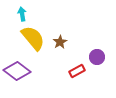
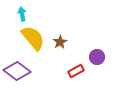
red rectangle: moved 1 px left
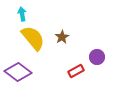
brown star: moved 2 px right, 5 px up
purple diamond: moved 1 px right, 1 px down
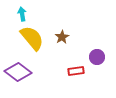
yellow semicircle: moved 1 px left
red rectangle: rotated 21 degrees clockwise
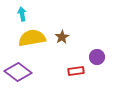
yellow semicircle: rotated 60 degrees counterclockwise
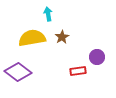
cyan arrow: moved 26 px right
red rectangle: moved 2 px right
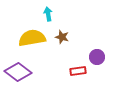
brown star: rotated 24 degrees counterclockwise
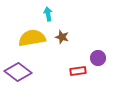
purple circle: moved 1 px right, 1 px down
